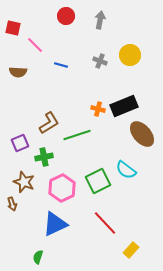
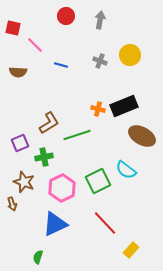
brown ellipse: moved 2 px down; rotated 20 degrees counterclockwise
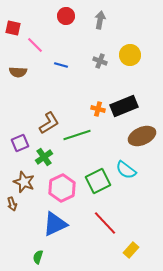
brown ellipse: rotated 52 degrees counterclockwise
green cross: rotated 24 degrees counterclockwise
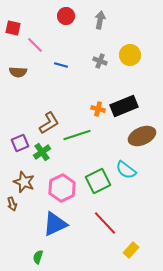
green cross: moved 2 px left, 5 px up
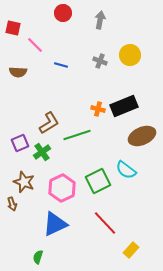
red circle: moved 3 px left, 3 px up
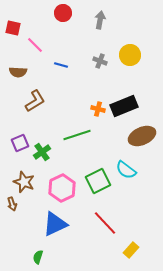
brown L-shape: moved 14 px left, 22 px up
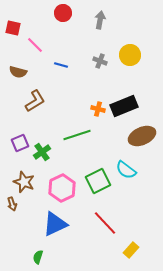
brown semicircle: rotated 12 degrees clockwise
